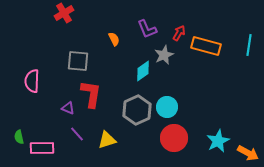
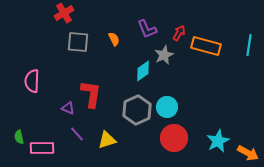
gray square: moved 19 px up
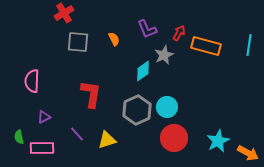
purple triangle: moved 24 px left, 9 px down; rotated 48 degrees counterclockwise
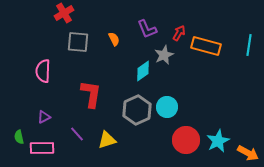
pink semicircle: moved 11 px right, 10 px up
red circle: moved 12 px right, 2 px down
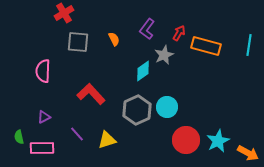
purple L-shape: rotated 60 degrees clockwise
red L-shape: rotated 52 degrees counterclockwise
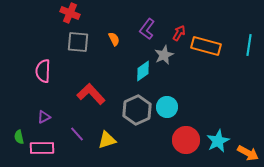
red cross: moved 6 px right; rotated 36 degrees counterclockwise
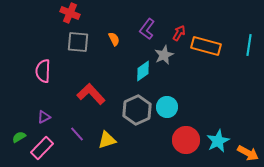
green semicircle: rotated 72 degrees clockwise
pink rectangle: rotated 45 degrees counterclockwise
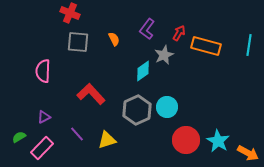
cyan star: rotated 15 degrees counterclockwise
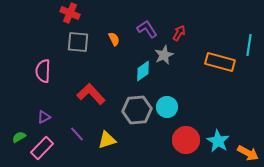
purple L-shape: rotated 110 degrees clockwise
orange rectangle: moved 14 px right, 16 px down
gray hexagon: rotated 20 degrees clockwise
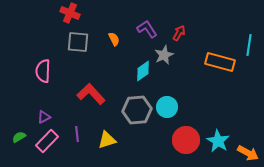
purple line: rotated 35 degrees clockwise
pink rectangle: moved 5 px right, 7 px up
